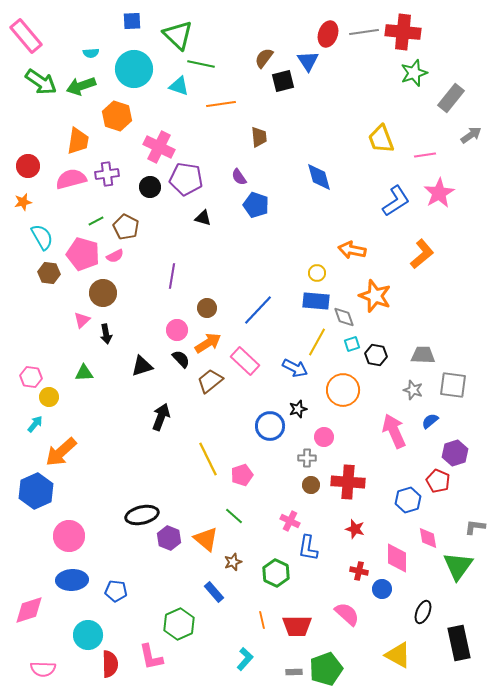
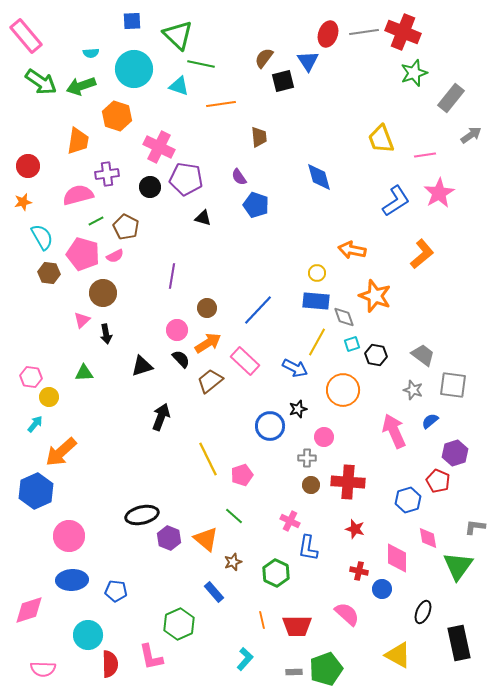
red cross at (403, 32): rotated 16 degrees clockwise
pink semicircle at (71, 179): moved 7 px right, 16 px down
gray trapezoid at (423, 355): rotated 35 degrees clockwise
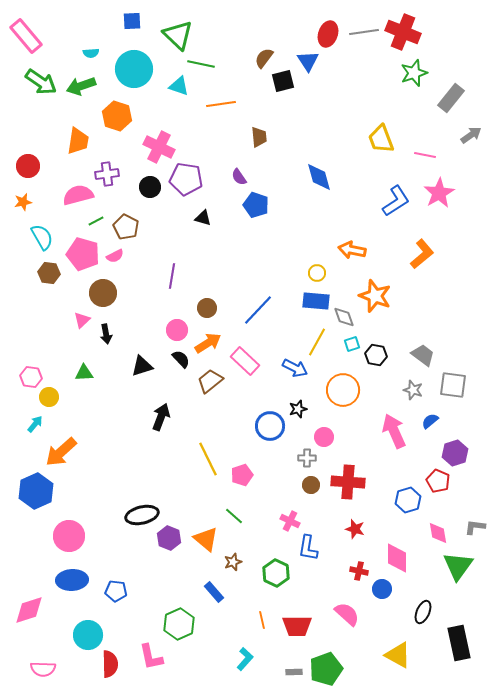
pink line at (425, 155): rotated 20 degrees clockwise
pink diamond at (428, 538): moved 10 px right, 5 px up
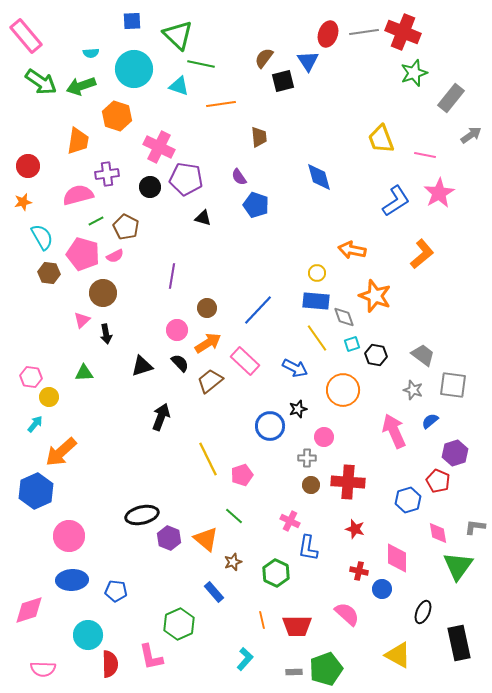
yellow line at (317, 342): moved 4 px up; rotated 64 degrees counterclockwise
black semicircle at (181, 359): moved 1 px left, 4 px down
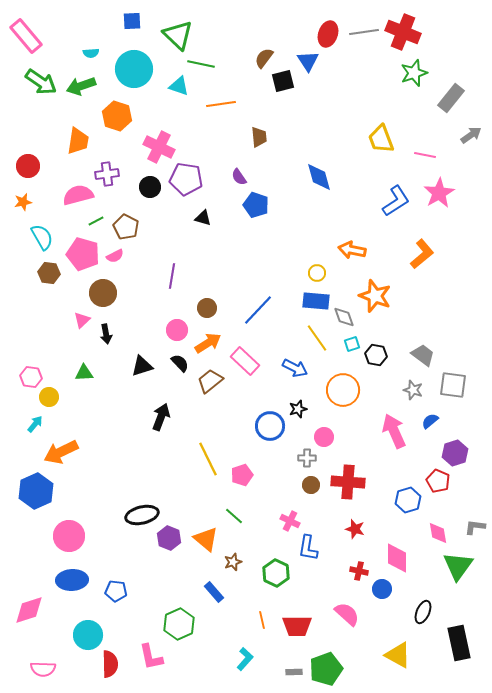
orange arrow at (61, 452): rotated 16 degrees clockwise
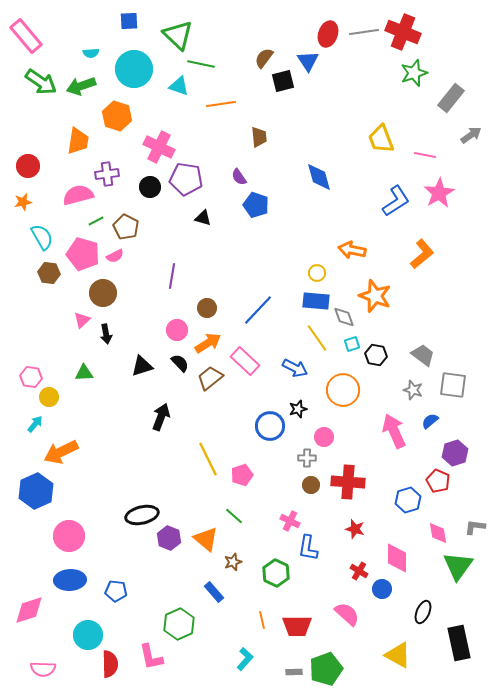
blue square at (132, 21): moved 3 px left
brown trapezoid at (210, 381): moved 3 px up
red cross at (359, 571): rotated 18 degrees clockwise
blue ellipse at (72, 580): moved 2 px left
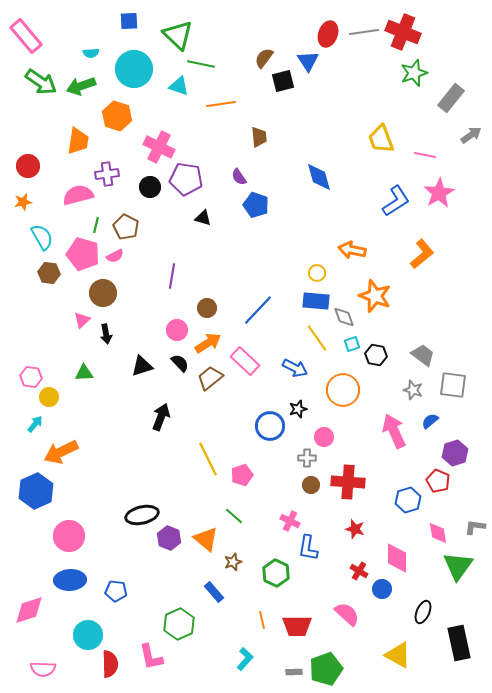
green line at (96, 221): moved 4 px down; rotated 49 degrees counterclockwise
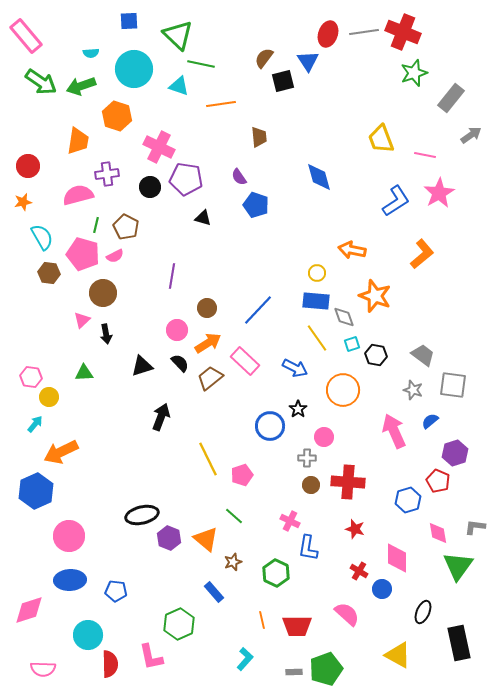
black star at (298, 409): rotated 18 degrees counterclockwise
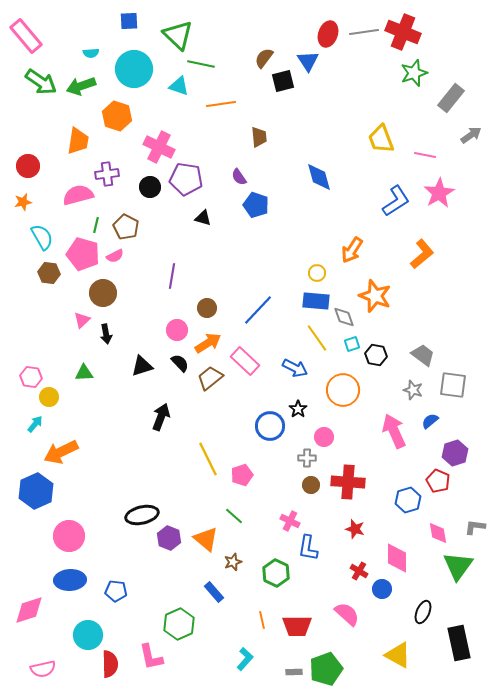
orange arrow at (352, 250): rotated 68 degrees counterclockwise
pink semicircle at (43, 669): rotated 15 degrees counterclockwise
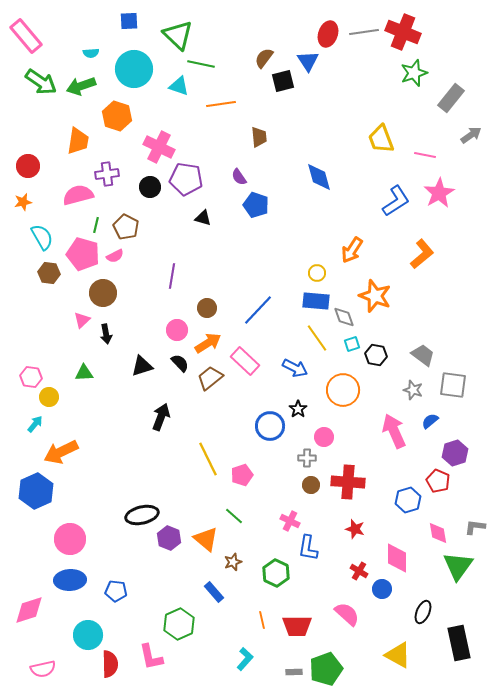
pink circle at (69, 536): moved 1 px right, 3 px down
